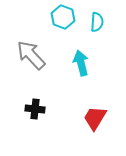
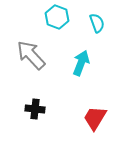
cyan hexagon: moved 6 px left
cyan semicircle: moved 1 px down; rotated 24 degrees counterclockwise
cyan arrow: rotated 35 degrees clockwise
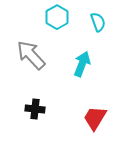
cyan hexagon: rotated 10 degrees clockwise
cyan semicircle: moved 1 px right, 1 px up
cyan arrow: moved 1 px right, 1 px down
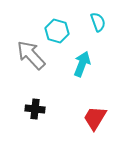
cyan hexagon: moved 14 px down; rotated 15 degrees counterclockwise
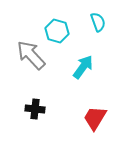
cyan arrow: moved 1 px right, 3 px down; rotated 15 degrees clockwise
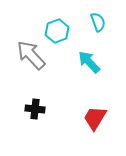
cyan hexagon: rotated 25 degrees clockwise
cyan arrow: moved 6 px right, 5 px up; rotated 80 degrees counterclockwise
